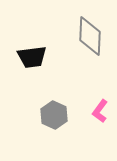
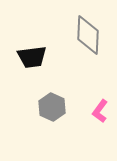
gray diamond: moved 2 px left, 1 px up
gray hexagon: moved 2 px left, 8 px up
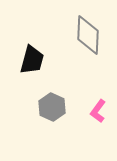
black trapezoid: moved 3 px down; rotated 68 degrees counterclockwise
pink L-shape: moved 2 px left
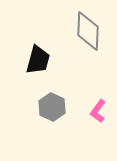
gray diamond: moved 4 px up
black trapezoid: moved 6 px right
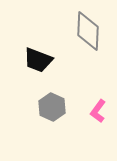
black trapezoid: rotated 96 degrees clockwise
